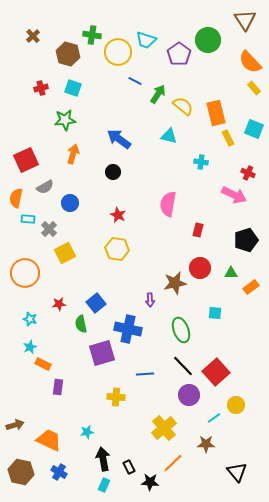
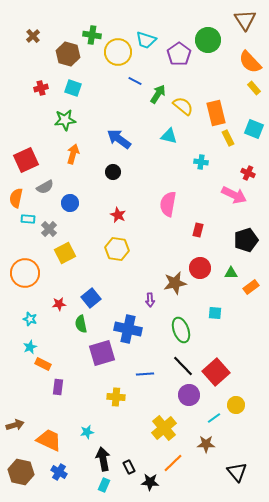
blue square at (96, 303): moved 5 px left, 5 px up
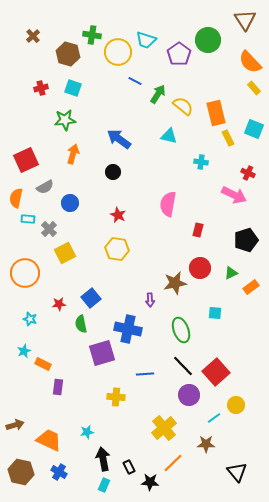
green triangle at (231, 273): rotated 24 degrees counterclockwise
cyan star at (30, 347): moved 6 px left, 4 px down
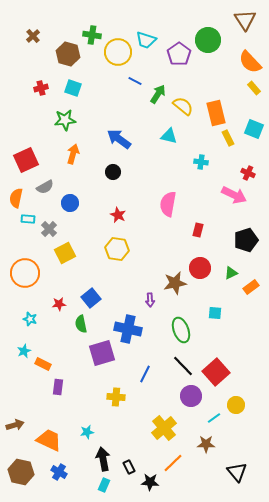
blue line at (145, 374): rotated 60 degrees counterclockwise
purple circle at (189, 395): moved 2 px right, 1 px down
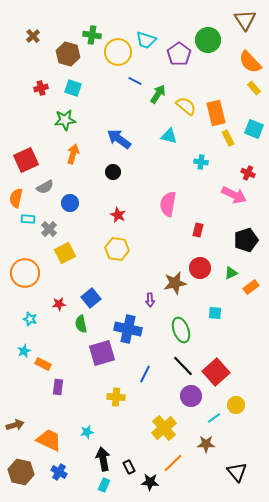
yellow semicircle at (183, 106): moved 3 px right
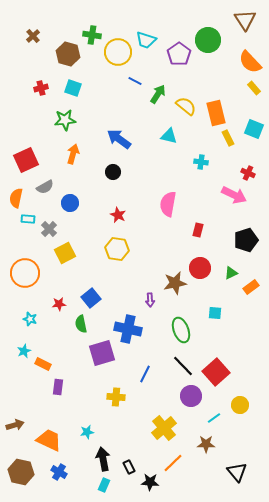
yellow circle at (236, 405): moved 4 px right
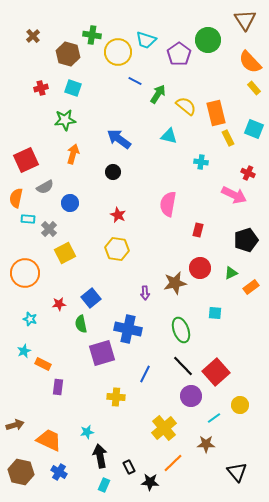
purple arrow at (150, 300): moved 5 px left, 7 px up
black arrow at (103, 459): moved 3 px left, 3 px up
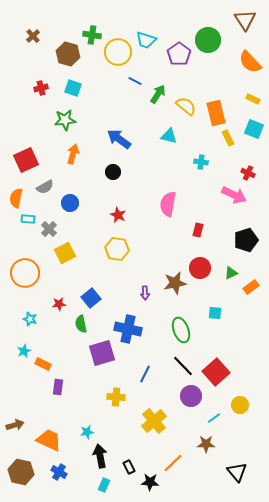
yellow rectangle at (254, 88): moved 1 px left, 11 px down; rotated 24 degrees counterclockwise
yellow cross at (164, 428): moved 10 px left, 7 px up
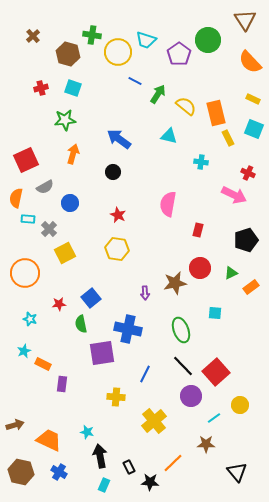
purple square at (102, 353): rotated 8 degrees clockwise
purple rectangle at (58, 387): moved 4 px right, 3 px up
cyan star at (87, 432): rotated 24 degrees clockwise
